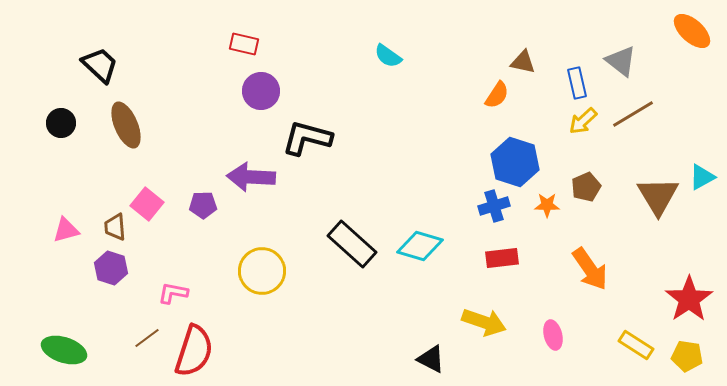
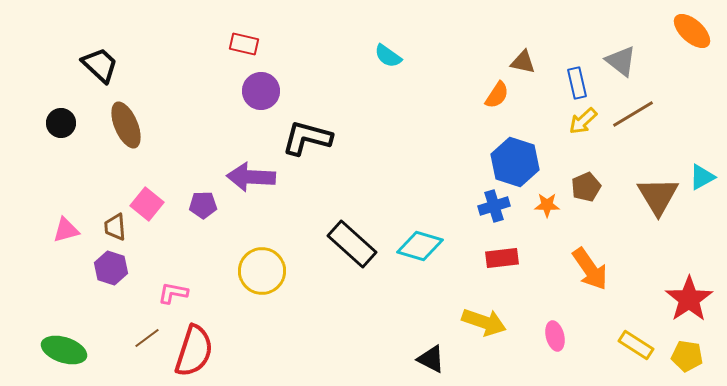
pink ellipse at (553, 335): moved 2 px right, 1 px down
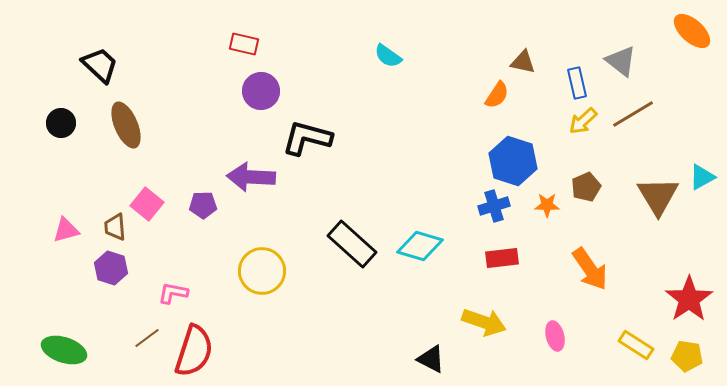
blue hexagon at (515, 162): moved 2 px left, 1 px up
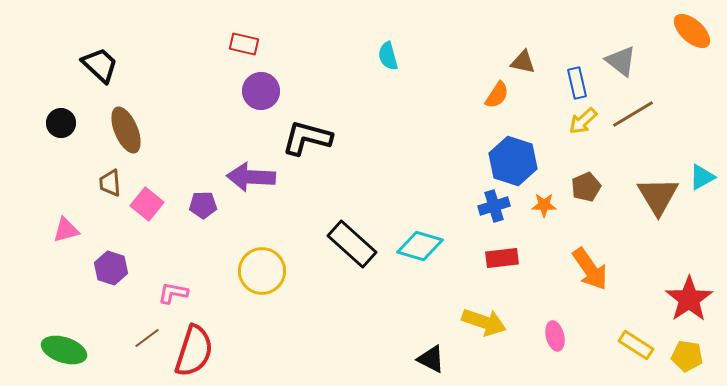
cyan semicircle at (388, 56): rotated 40 degrees clockwise
brown ellipse at (126, 125): moved 5 px down
orange star at (547, 205): moved 3 px left
brown trapezoid at (115, 227): moved 5 px left, 44 px up
